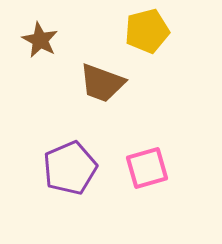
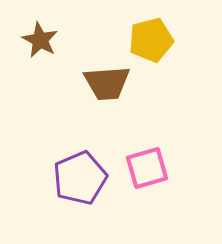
yellow pentagon: moved 4 px right, 9 px down
brown trapezoid: moved 5 px right; rotated 24 degrees counterclockwise
purple pentagon: moved 10 px right, 10 px down
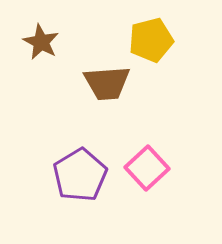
brown star: moved 1 px right, 2 px down
pink square: rotated 27 degrees counterclockwise
purple pentagon: moved 3 px up; rotated 8 degrees counterclockwise
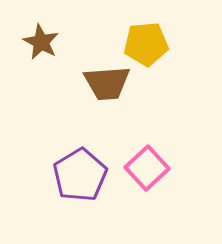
yellow pentagon: moved 5 px left, 4 px down; rotated 9 degrees clockwise
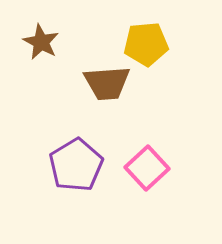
purple pentagon: moved 4 px left, 10 px up
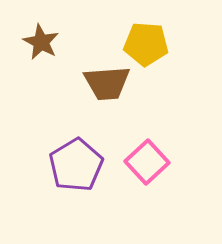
yellow pentagon: rotated 9 degrees clockwise
pink square: moved 6 px up
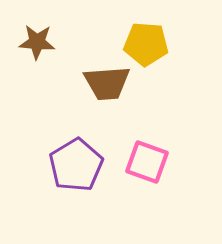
brown star: moved 4 px left; rotated 24 degrees counterclockwise
pink square: rotated 27 degrees counterclockwise
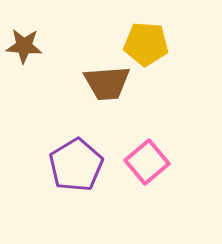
brown star: moved 13 px left, 4 px down
pink square: rotated 30 degrees clockwise
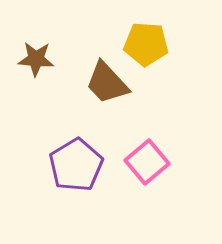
brown star: moved 12 px right, 13 px down
brown trapezoid: rotated 51 degrees clockwise
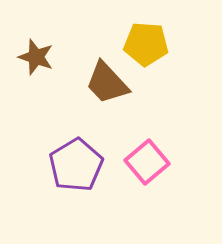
brown star: moved 2 px up; rotated 15 degrees clockwise
